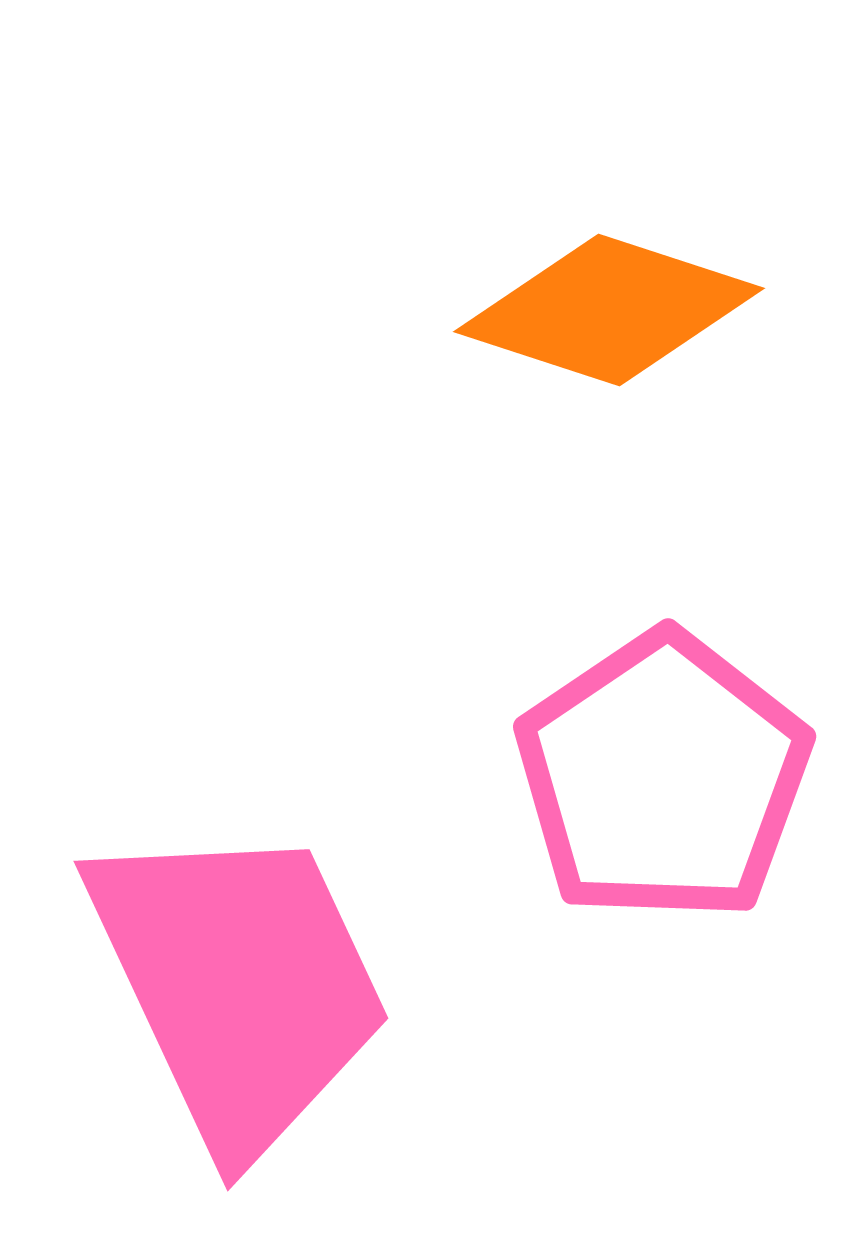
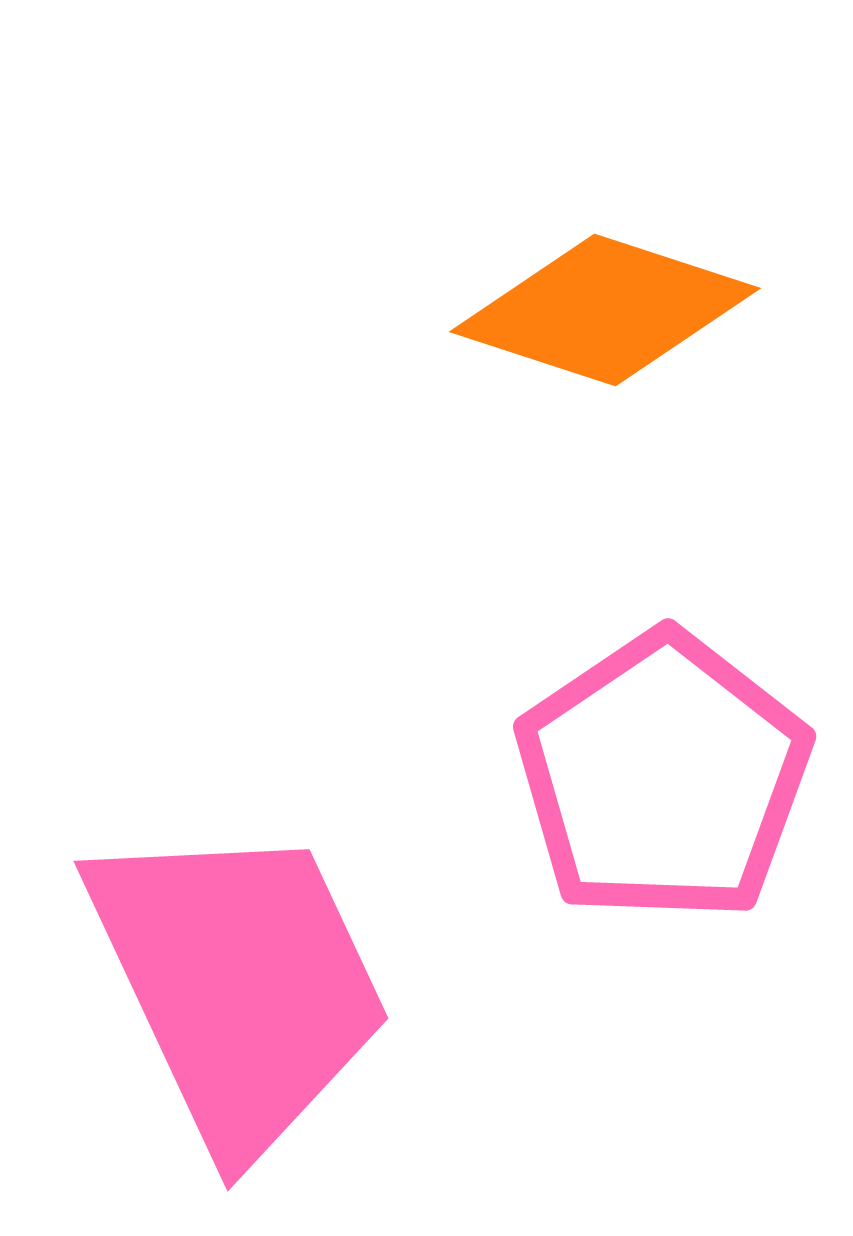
orange diamond: moved 4 px left
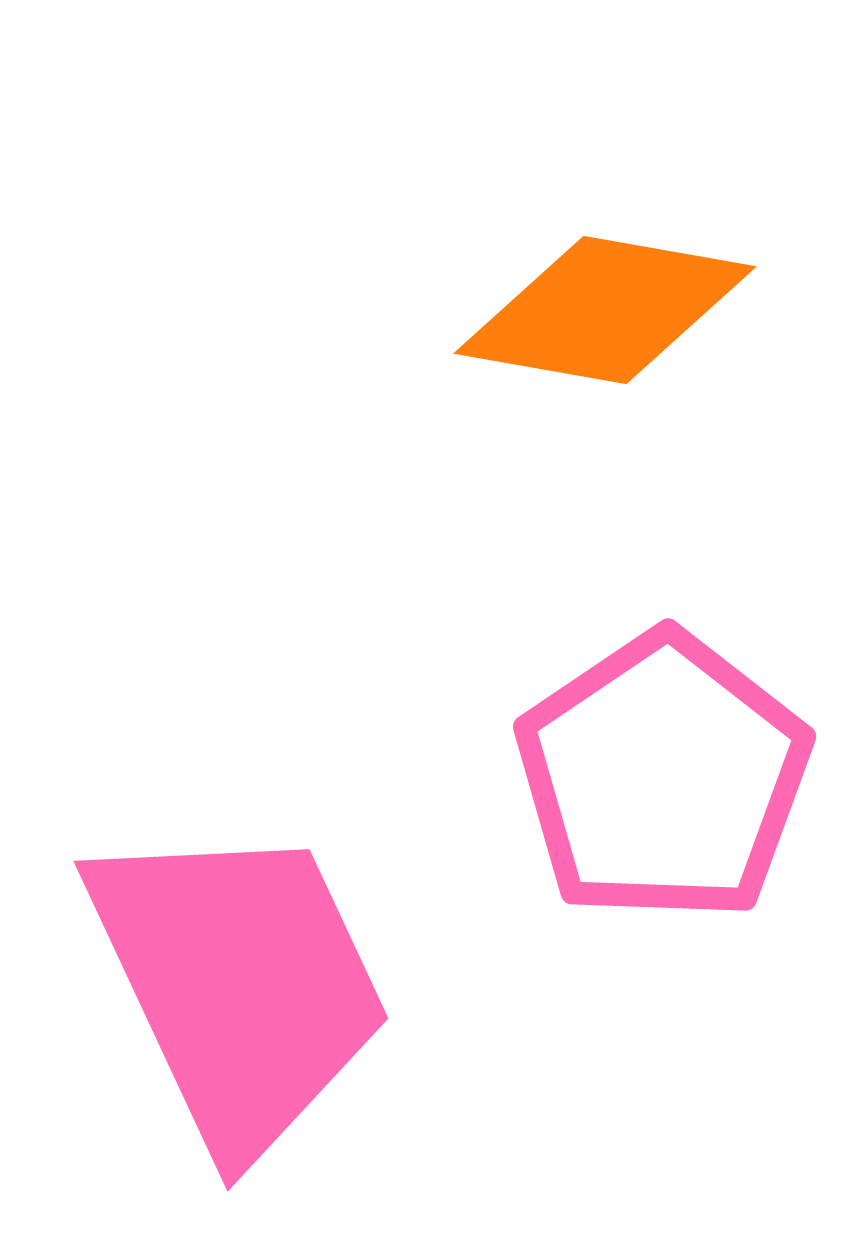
orange diamond: rotated 8 degrees counterclockwise
